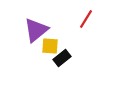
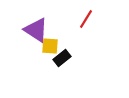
purple triangle: rotated 48 degrees counterclockwise
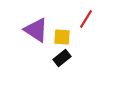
yellow square: moved 12 px right, 9 px up
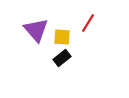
red line: moved 2 px right, 4 px down
purple triangle: rotated 16 degrees clockwise
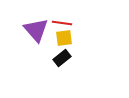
red line: moved 26 px left; rotated 66 degrees clockwise
yellow square: moved 2 px right, 1 px down; rotated 12 degrees counterclockwise
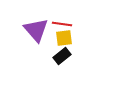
red line: moved 1 px down
black rectangle: moved 2 px up
